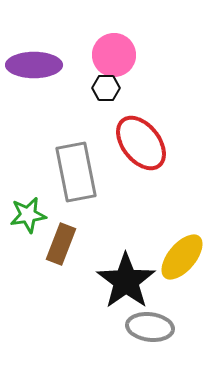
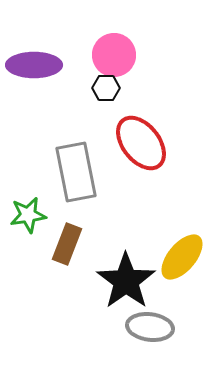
brown rectangle: moved 6 px right
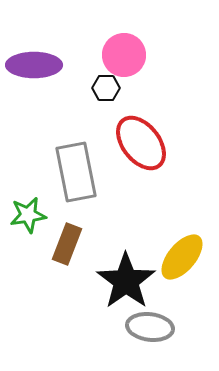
pink circle: moved 10 px right
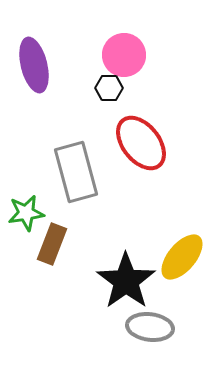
purple ellipse: rotated 76 degrees clockwise
black hexagon: moved 3 px right
gray rectangle: rotated 4 degrees counterclockwise
green star: moved 2 px left, 2 px up
brown rectangle: moved 15 px left
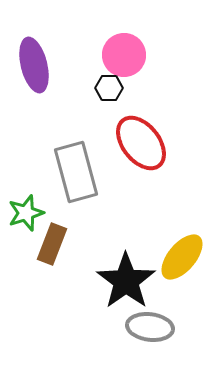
green star: rotated 9 degrees counterclockwise
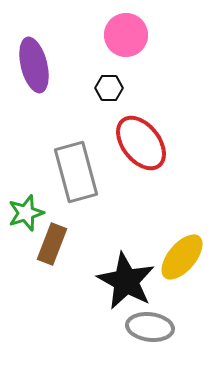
pink circle: moved 2 px right, 20 px up
black star: rotated 8 degrees counterclockwise
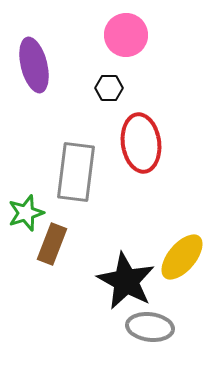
red ellipse: rotated 30 degrees clockwise
gray rectangle: rotated 22 degrees clockwise
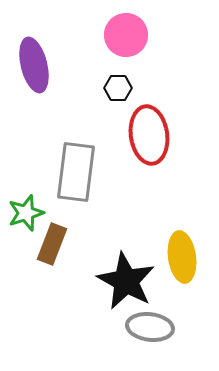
black hexagon: moved 9 px right
red ellipse: moved 8 px right, 8 px up
yellow ellipse: rotated 48 degrees counterclockwise
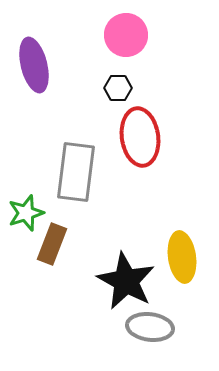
red ellipse: moved 9 px left, 2 px down
